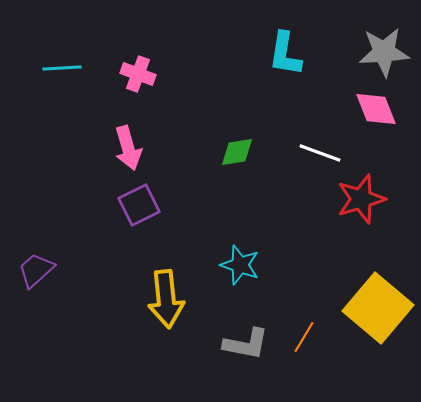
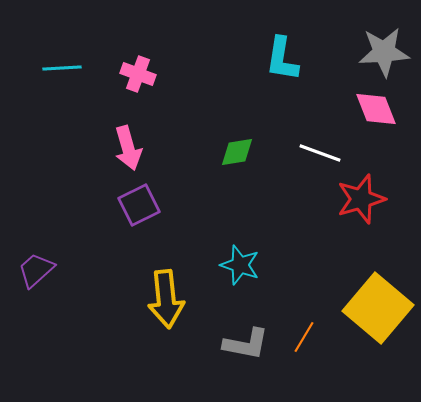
cyan L-shape: moved 3 px left, 5 px down
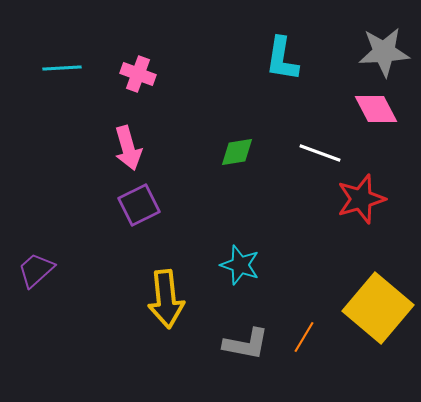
pink diamond: rotated 6 degrees counterclockwise
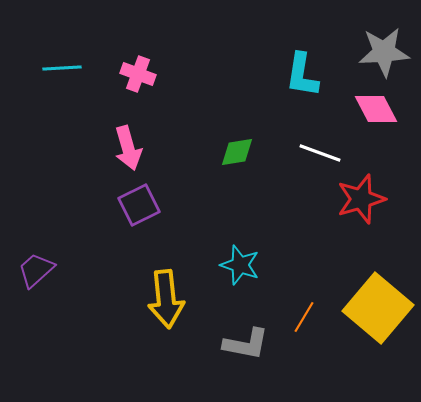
cyan L-shape: moved 20 px right, 16 px down
orange line: moved 20 px up
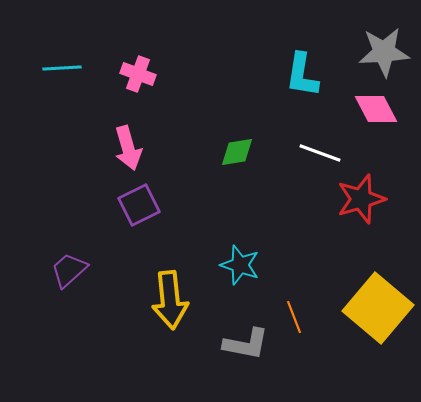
purple trapezoid: moved 33 px right
yellow arrow: moved 4 px right, 1 px down
orange line: moved 10 px left; rotated 52 degrees counterclockwise
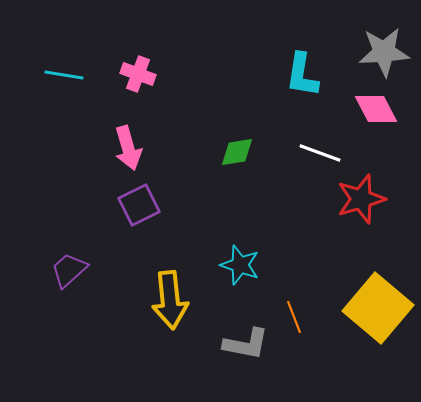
cyan line: moved 2 px right, 7 px down; rotated 12 degrees clockwise
